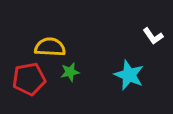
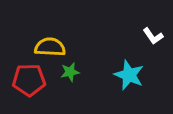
red pentagon: moved 1 px down; rotated 8 degrees clockwise
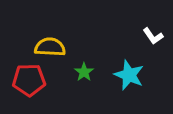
green star: moved 14 px right; rotated 24 degrees counterclockwise
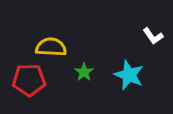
yellow semicircle: moved 1 px right
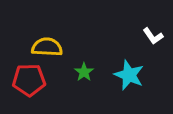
yellow semicircle: moved 4 px left
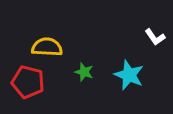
white L-shape: moved 2 px right, 1 px down
green star: rotated 18 degrees counterclockwise
red pentagon: moved 1 px left, 2 px down; rotated 16 degrees clockwise
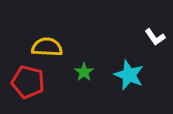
green star: rotated 18 degrees clockwise
